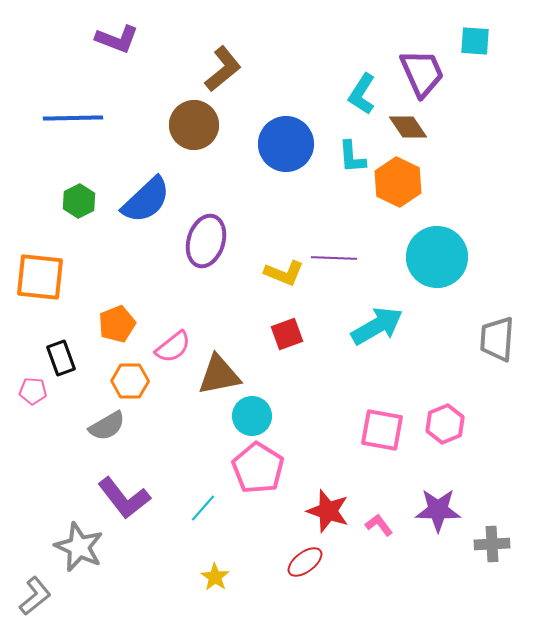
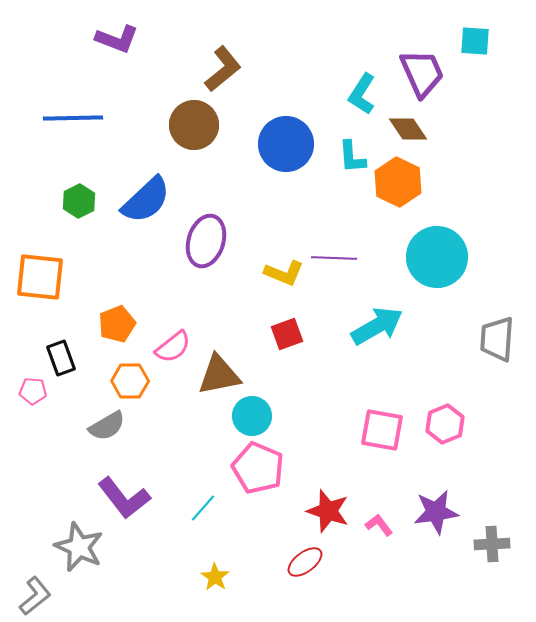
brown diamond at (408, 127): moved 2 px down
pink pentagon at (258, 468): rotated 9 degrees counterclockwise
purple star at (438, 510): moved 2 px left, 2 px down; rotated 9 degrees counterclockwise
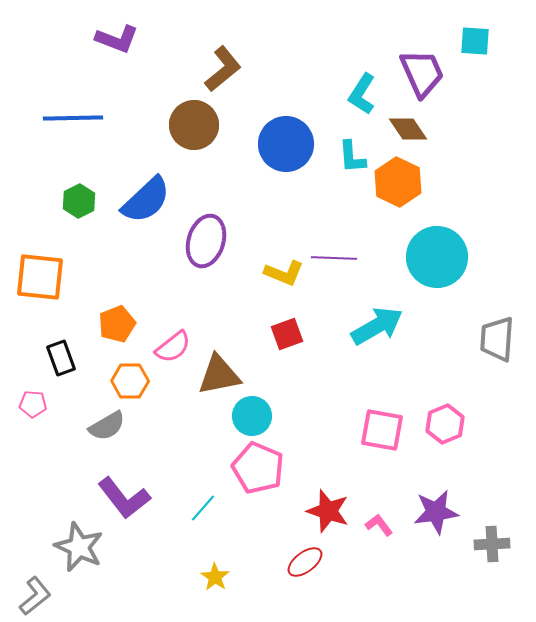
pink pentagon at (33, 391): moved 13 px down
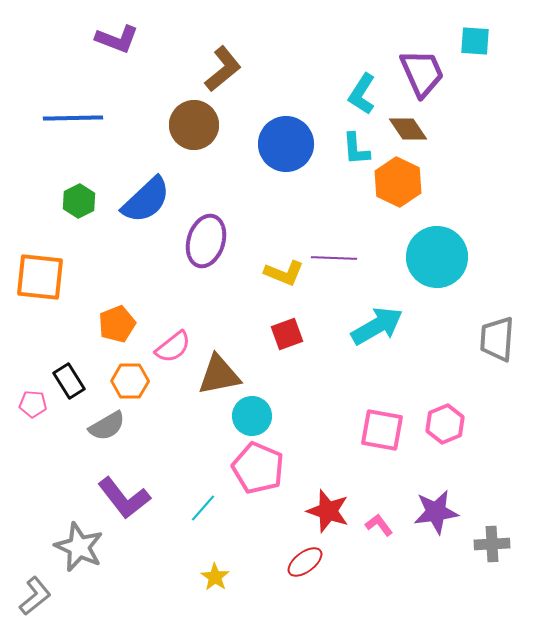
cyan L-shape at (352, 157): moved 4 px right, 8 px up
black rectangle at (61, 358): moved 8 px right, 23 px down; rotated 12 degrees counterclockwise
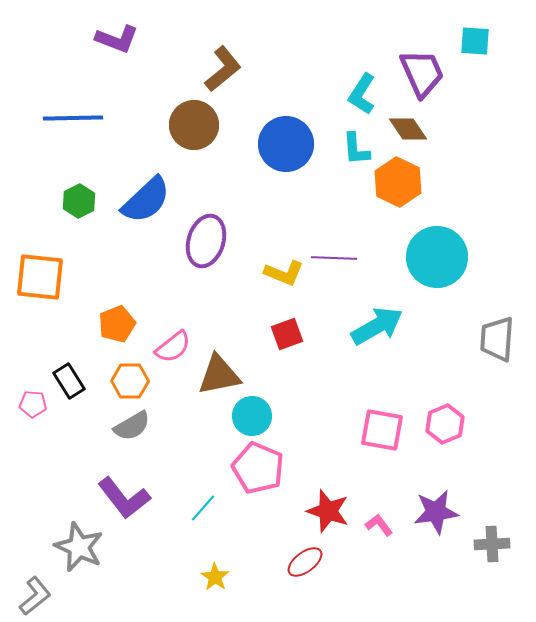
gray semicircle at (107, 426): moved 25 px right
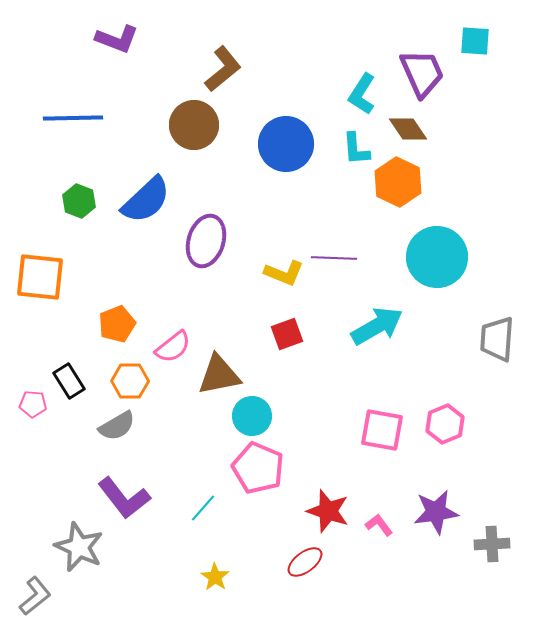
green hexagon at (79, 201): rotated 12 degrees counterclockwise
gray semicircle at (132, 426): moved 15 px left
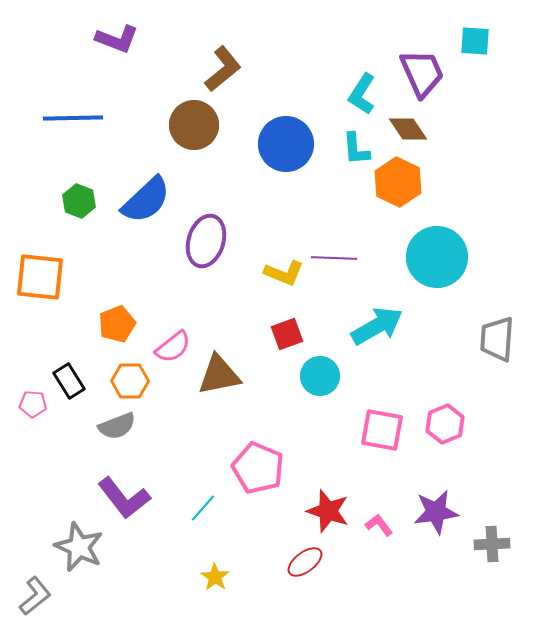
cyan circle at (252, 416): moved 68 px right, 40 px up
gray semicircle at (117, 426): rotated 9 degrees clockwise
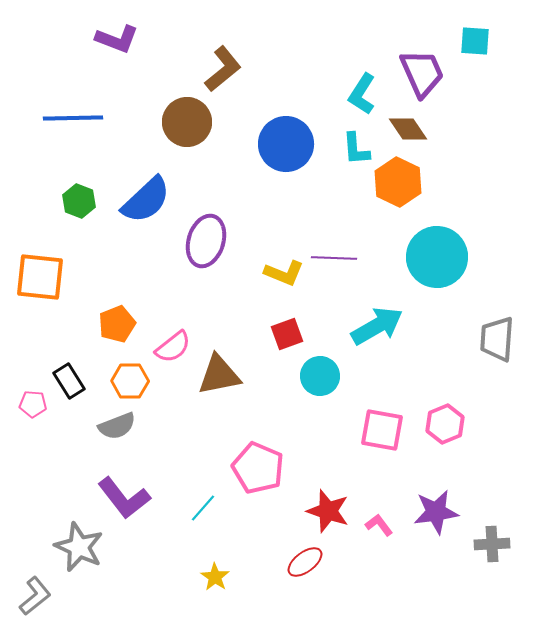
brown circle at (194, 125): moved 7 px left, 3 px up
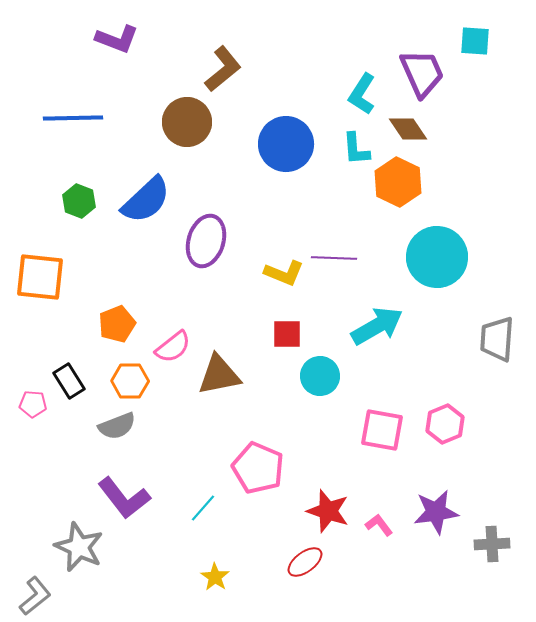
red square at (287, 334): rotated 20 degrees clockwise
